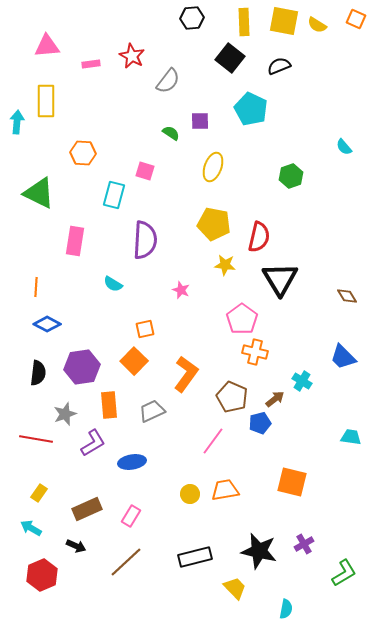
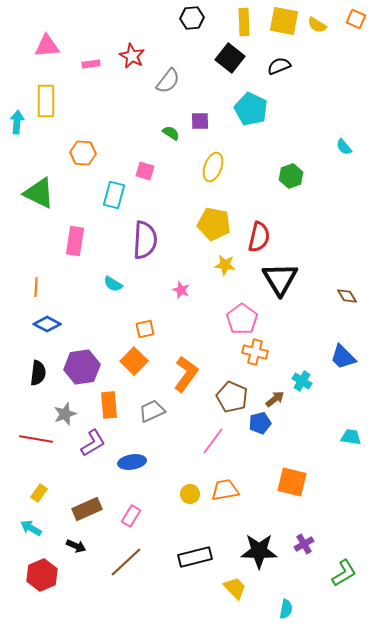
black star at (259, 551): rotated 12 degrees counterclockwise
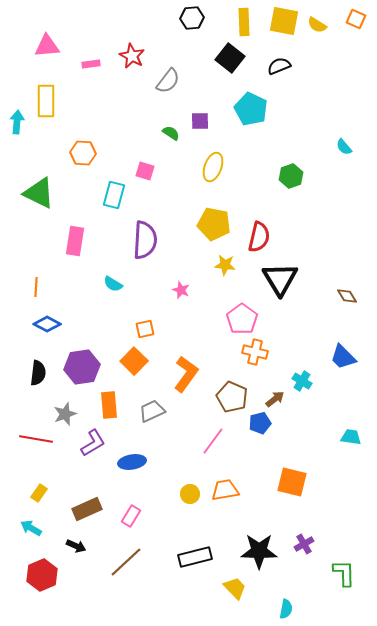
green L-shape at (344, 573): rotated 60 degrees counterclockwise
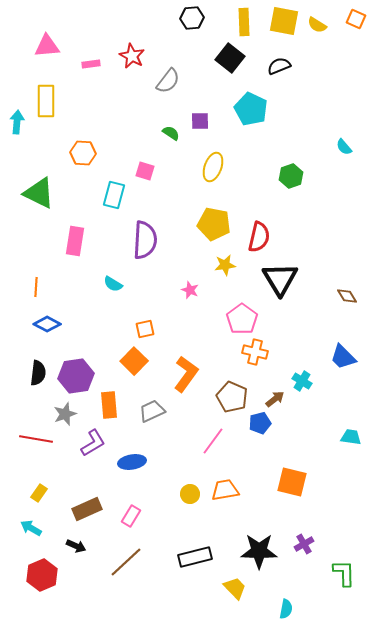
yellow star at (225, 265): rotated 15 degrees counterclockwise
pink star at (181, 290): moved 9 px right
purple hexagon at (82, 367): moved 6 px left, 9 px down
